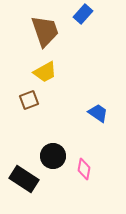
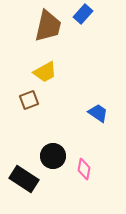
brown trapezoid: moved 3 px right, 5 px up; rotated 32 degrees clockwise
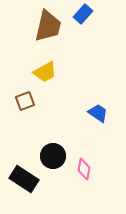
brown square: moved 4 px left, 1 px down
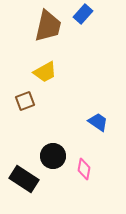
blue trapezoid: moved 9 px down
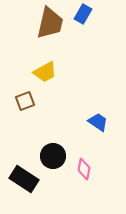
blue rectangle: rotated 12 degrees counterclockwise
brown trapezoid: moved 2 px right, 3 px up
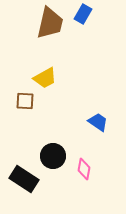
yellow trapezoid: moved 6 px down
brown square: rotated 24 degrees clockwise
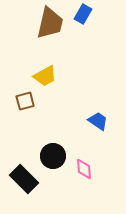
yellow trapezoid: moved 2 px up
brown square: rotated 18 degrees counterclockwise
blue trapezoid: moved 1 px up
pink diamond: rotated 15 degrees counterclockwise
black rectangle: rotated 12 degrees clockwise
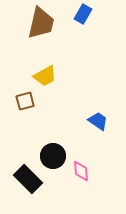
brown trapezoid: moved 9 px left
pink diamond: moved 3 px left, 2 px down
black rectangle: moved 4 px right
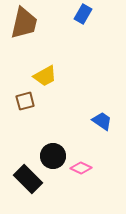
brown trapezoid: moved 17 px left
blue trapezoid: moved 4 px right
pink diamond: moved 3 px up; rotated 60 degrees counterclockwise
